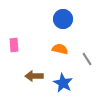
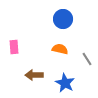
pink rectangle: moved 2 px down
brown arrow: moved 1 px up
blue star: moved 2 px right
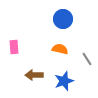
blue star: moved 1 px left, 2 px up; rotated 24 degrees clockwise
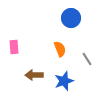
blue circle: moved 8 px right, 1 px up
orange semicircle: rotated 56 degrees clockwise
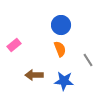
blue circle: moved 10 px left, 7 px down
pink rectangle: moved 2 px up; rotated 56 degrees clockwise
gray line: moved 1 px right, 1 px down
blue star: rotated 24 degrees clockwise
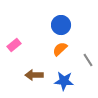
orange semicircle: rotated 112 degrees counterclockwise
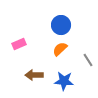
pink rectangle: moved 5 px right, 1 px up; rotated 16 degrees clockwise
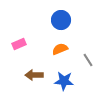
blue circle: moved 5 px up
orange semicircle: rotated 21 degrees clockwise
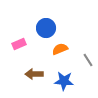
blue circle: moved 15 px left, 8 px down
brown arrow: moved 1 px up
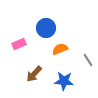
brown arrow: rotated 48 degrees counterclockwise
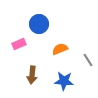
blue circle: moved 7 px left, 4 px up
brown arrow: moved 2 px left, 1 px down; rotated 36 degrees counterclockwise
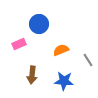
orange semicircle: moved 1 px right, 1 px down
